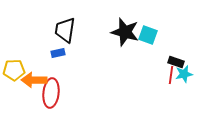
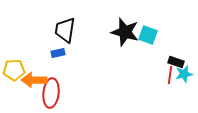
red line: moved 1 px left
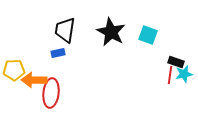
black star: moved 14 px left; rotated 12 degrees clockwise
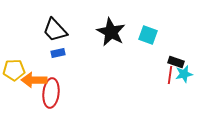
black trapezoid: moved 10 px left; rotated 52 degrees counterclockwise
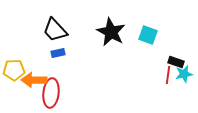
red line: moved 2 px left
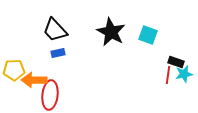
red ellipse: moved 1 px left, 2 px down
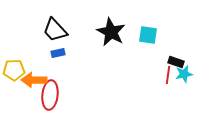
cyan square: rotated 12 degrees counterclockwise
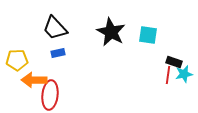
black trapezoid: moved 2 px up
black rectangle: moved 2 px left
yellow pentagon: moved 3 px right, 10 px up
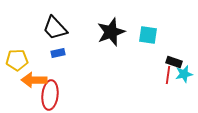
black star: rotated 24 degrees clockwise
